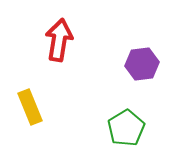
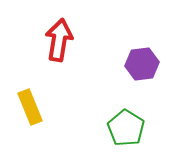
green pentagon: rotated 9 degrees counterclockwise
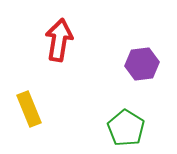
yellow rectangle: moved 1 px left, 2 px down
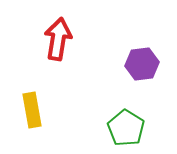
red arrow: moved 1 px left, 1 px up
yellow rectangle: moved 3 px right, 1 px down; rotated 12 degrees clockwise
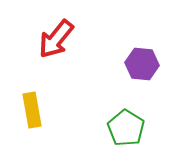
red arrow: moved 2 px left; rotated 150 degrees counterclockwise
purple hexagon: rotated 12 degrees clockwise
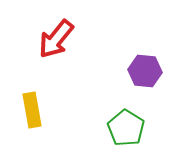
purple hexagon: moved 3 px right, 7 px down
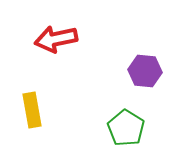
red arrow: rotated 39 degrees clockwise
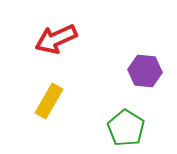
red arrow: rotated 12 degrees counterclockwise
yellow rectangle: moved 17 px right, 9 px up; rotated 40 degrees clockwise
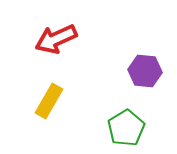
green pentagon: rotated 9 degrees clockwise
